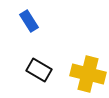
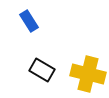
black rectangle: moved 3 px right
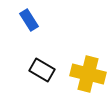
blue rectangle: moved 1 px up
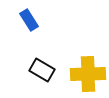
yellow cross: rotated 16 degrees counterclockwise
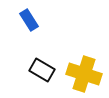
yellow cross: moved 4 px left; rotated 20 degrees clockwise
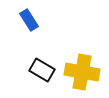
yellow cross: moved 2 px left, 2 px up; rotated 8 degrees counterclockwise
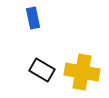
blue rectangle: moved 4 px right, 2 px up; rotated 20 degrees clockwise
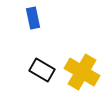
yellow cross: rotated 20 degrees clockwise
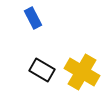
blue rectangle: rotated 15 degrees counterclockwise
